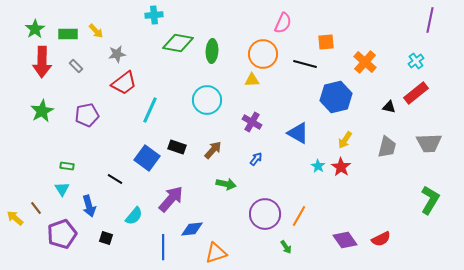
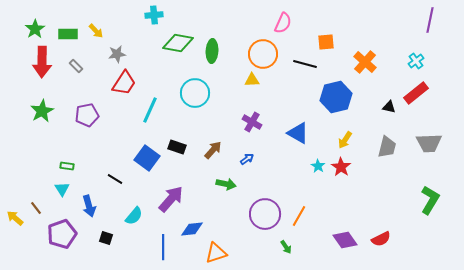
red trapezoid at (124, 83): rotated 20 degrees counterclockwise
cyan circle at (207, 100): moved 12 px left, 7 px up
blue arrow at (256, 159): moved 9 px left; rotated 16 degrees clockwise
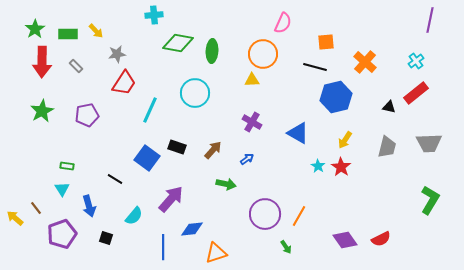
black line at (305, 64): moved 10 px right, 3 px down
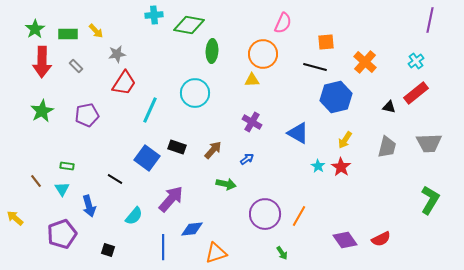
green diamond at (178, 43): moved 11 px right, 18 px up
brown line at (36, 208): moved 27 px up
black square at (106, 238): moved 2 px right, 12 px down
green arrow at (286, 247): moved 4 px left, 6 px down
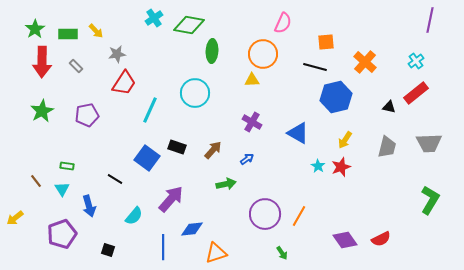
cyan cross at (154, 15): moved 3 px down; rotated 30 degrees counterclockwise
red star at (341, 167): rotated 18 degrees clockwise
green arrow at (226, 184): rotated 24 degrees counterclockwise
yellow arrow at (15, 218): rotated 78 degrees counterclockwise
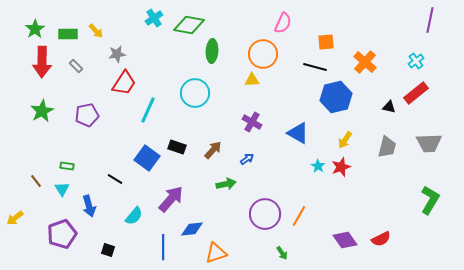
cyan line at (150, 110): moved 2 px left
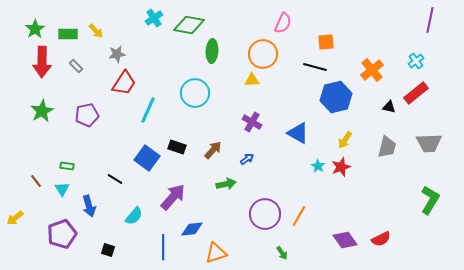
orange cross at (365, 62): moved 7 px right, 8 px down; rotated 10 degrees clockwise
purple arrow at (171, 199): moved 2 px right, 2 px up
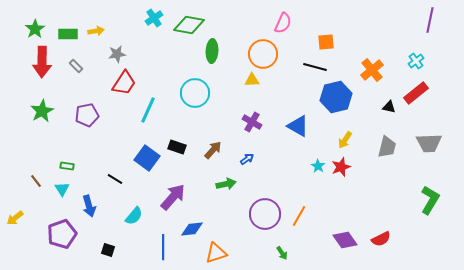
yellow arrow at (96, 31): rotated 56 degrees counterclockwise
blue triangle at (298, 133): moved 7 px up
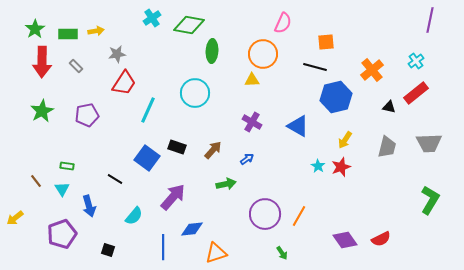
cyan cross at (154, 18): moved 2 px left
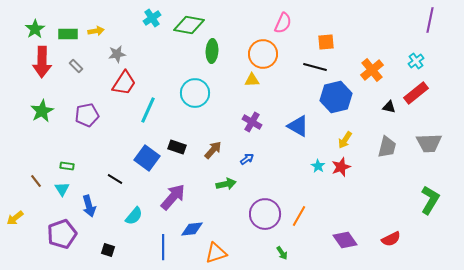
red semicircle at (381, 239): moved 10 px right
